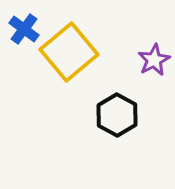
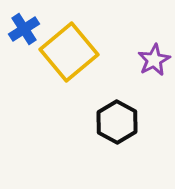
blue cross: rotated 20 degrees clockwise
black hexagon: moved 7 px down
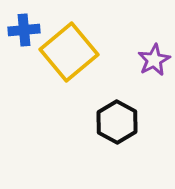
blue cross: moved 1 px down; rotated 28 degrees clockwise
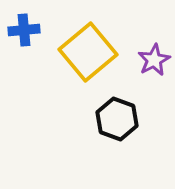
yellow square: moved 19 px right
black hexagon: moved 3 px up; rotated 9 degrees counterclockwise
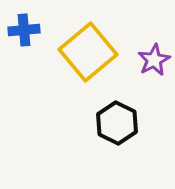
black hexagon: moved 4 px down; rotated 6 degrees clockwise
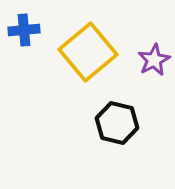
black hexagon: rotated 12 degrees counterclockwise
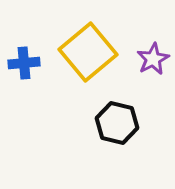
blue cross: moved 33 px down
purple star: moved 1 px left, 1 px up
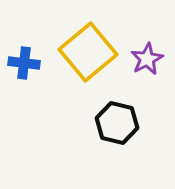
purple star: moved 6 px left
blue cross: rotated 12 degrees clockwise
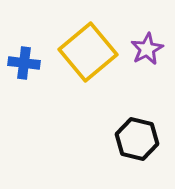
purple star: moved 10 px up
black hexagon: moved 20 px right, 16 px down
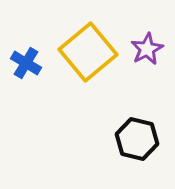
blue cross: moved 2 px right; rotated 24 degrees clockwise
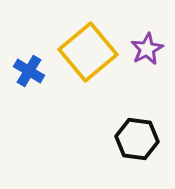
blue cross: moved 3 px right, 8 px down
black hexagon: rotated 6 degrees counterclockwise
